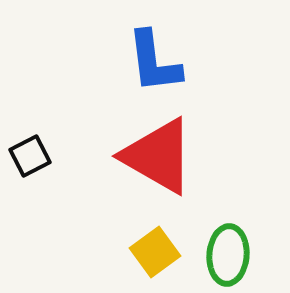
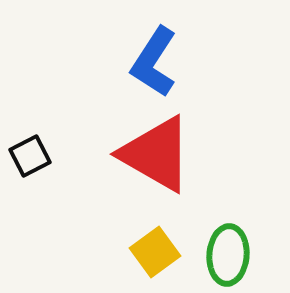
blue L-shape: rotated 40 degrees clockwise
red triangle: moved 2 px left, 2 px up
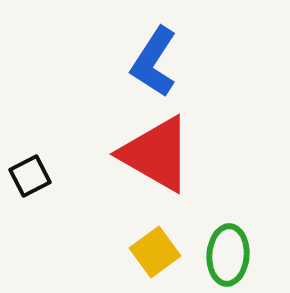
black square: moved 20 px down
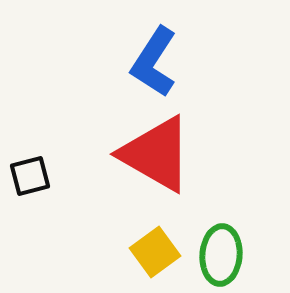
black square: rotated 12 degrees clockwise
green ellipse: moved 7 px left
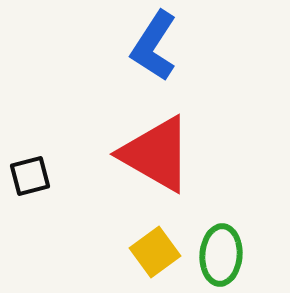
blue L-shape: moved 16 px up
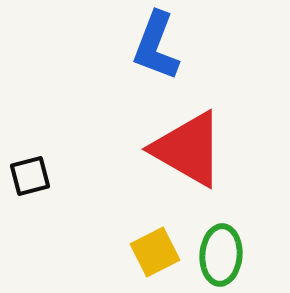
blue L-shape: moved 2 px right; rotated 12 degrees counterclockwise
red triangle: moved 32 px right, 5 px up
yellow square: rotated 9 degrees clockwise
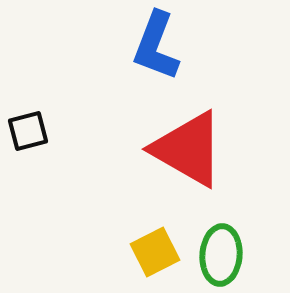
black square: moved 2 px left, 45 px up
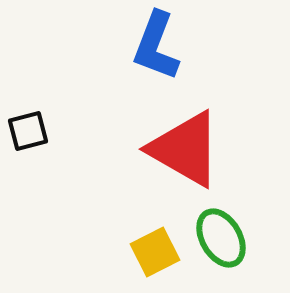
red triangle: moved 3 px left
green ellipse: moved 17 px up; rotated 34 degrees counterclockwise
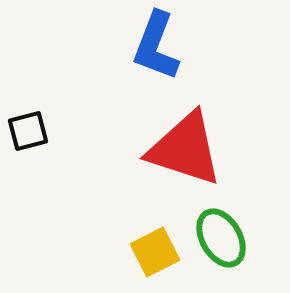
red triangle: rotated 12 degrees counterclockwise
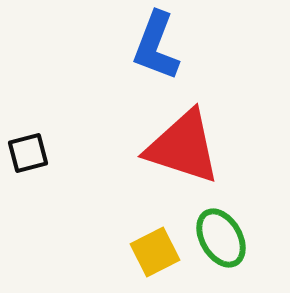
black square: moved 22 px down
red triangle: moved 2 px left, 2 px up
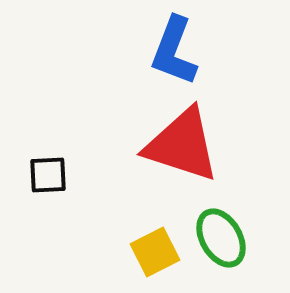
blue L-shape: moved 18 px right, 5 px down
red triangle: moved 1 px left, 2 px up
black square: moved 20 px right, 22 px down; rotated 12 degrees clockwise
